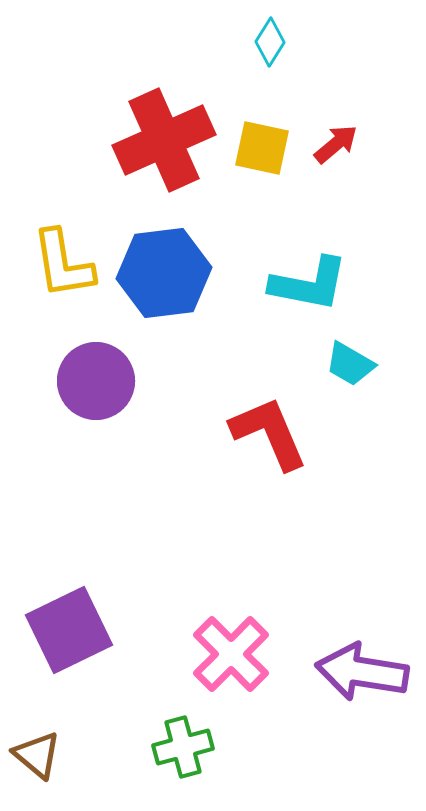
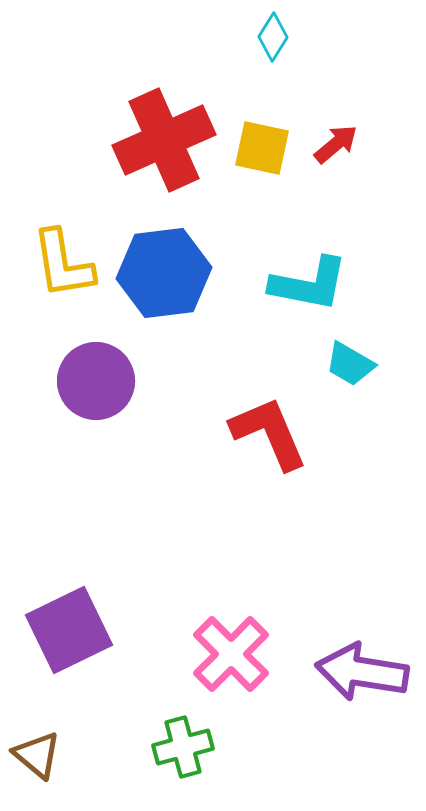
cyan diamond: moved 3 px right, 5 px up
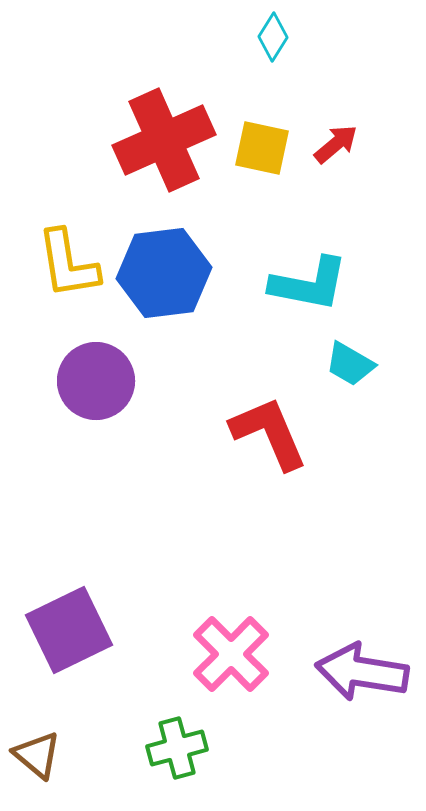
yellow L-shape: moved 5 px right
green cross: moved 6 px left, 1 px down
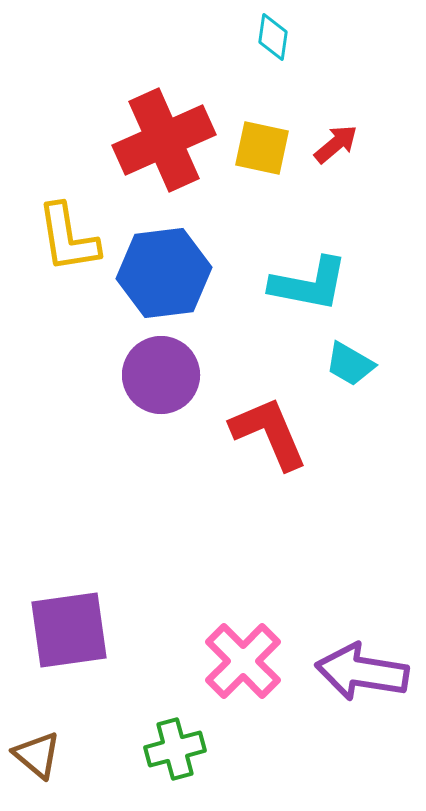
cyan diamond: rotated 24 degrees counterclockwise
yellow L-shape: moved 26 px up
purple circle: moved 65 px right, 6 px up
purple square: rotated 18 degrees clockwise
pink cross: moved 12 px right, 7 px down
green cross: moved 2 px left, 1 px down
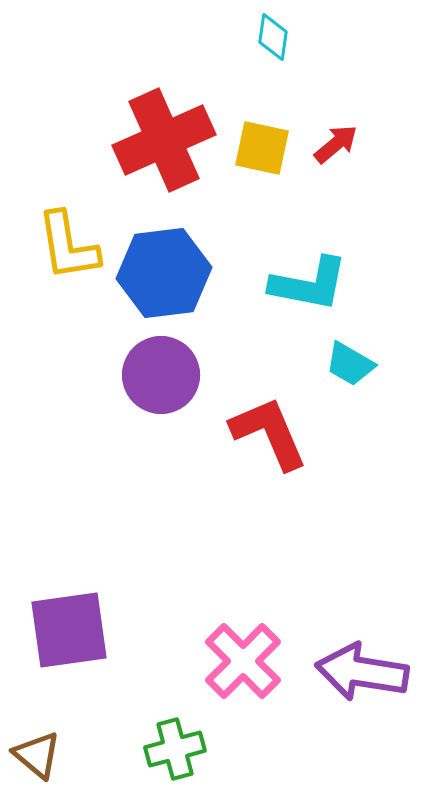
yellow L-shape: moved 8 px down
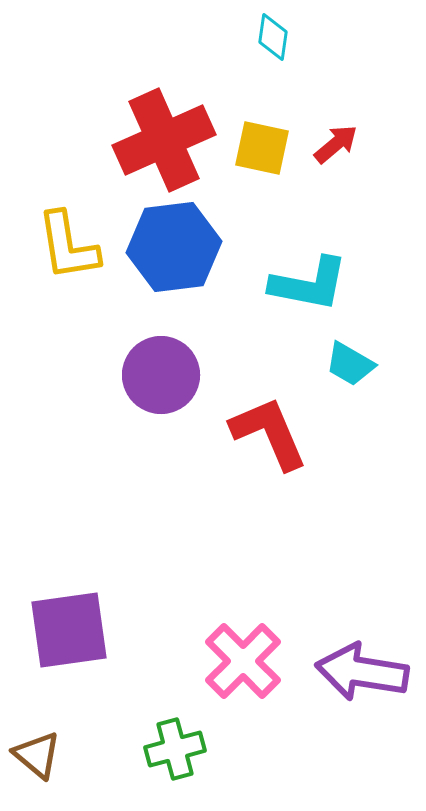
blue hexagon: moved 10 px right, 26 px up
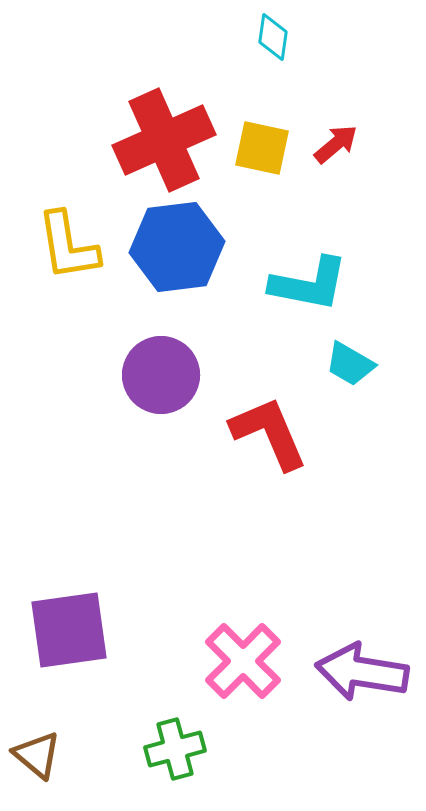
blue hexagon: moved 3 px right
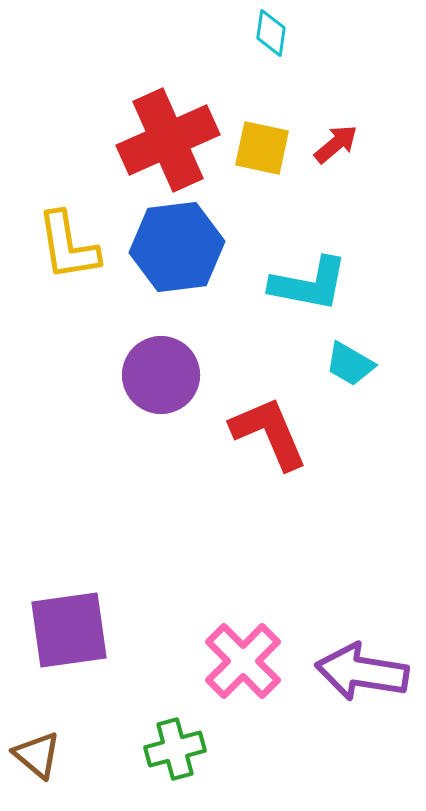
cyan diamond: moved 2 px left, 4 px up
red cross: moved 4 px right
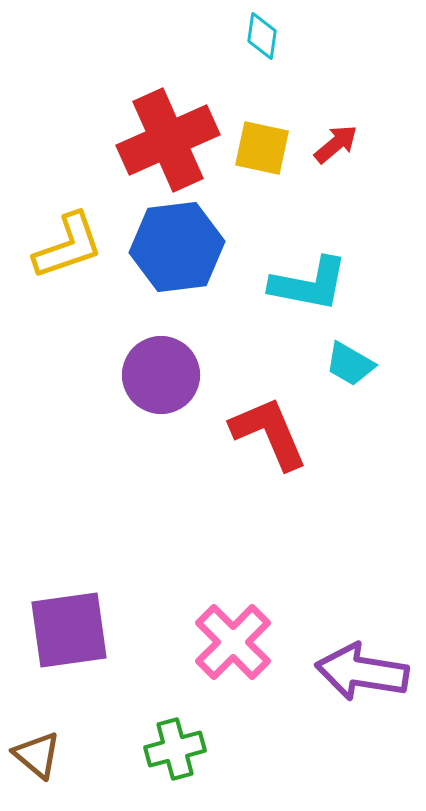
cyan diamond: moved 9 px left, 3 px down
yellow L-shape: rotated 100 degrees counterclockwise
pink cross: moved 10 px left, 19 px up
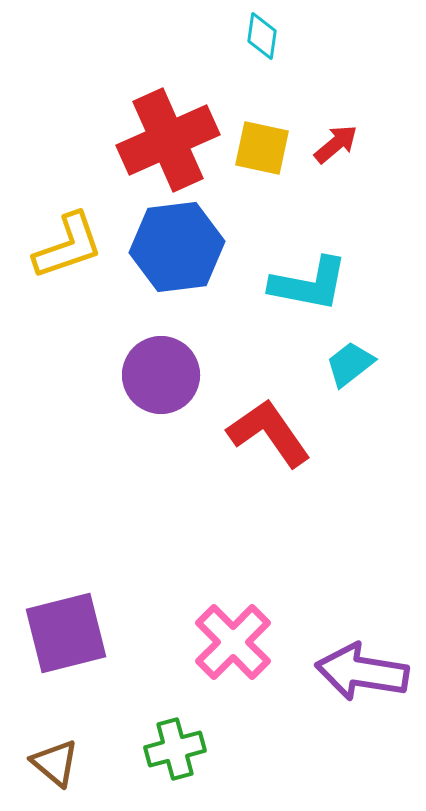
cyan trapezoid: rotated 112 degrees clockwise
red L-shape: rotated 12 degrees counterclockwise
purple square: moved 3 px left, 3 px down; rotated 6 degrees counterclockwise
brown triangle: moved 18 px right, 8 px down
